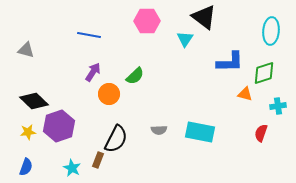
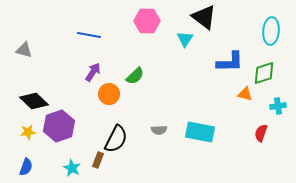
gray triangle: moved 2 px left
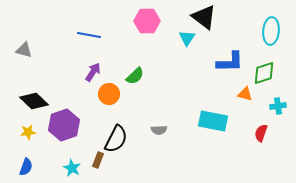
cyan triangle: moved 2 px right, 1 px up
purple hexagon: moved 5 px right, 1 px up
cyan rectangle: moved 13 px right, 11 px up
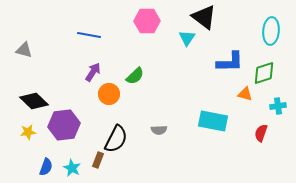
purple hexagon: rotated 12 degrees clockwise
blue semicircle: moved 20 px right
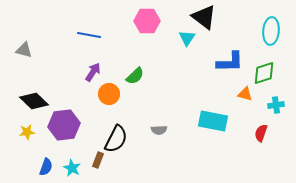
cyan cross: moved 2 px left, 1 px up
yellow star: moved 1 px left
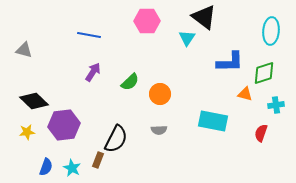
green semicircle: moved 5 px left, 6 px down
orange circle: moved 51 px right
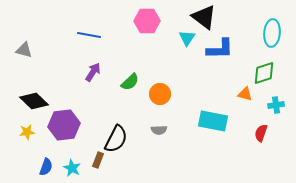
cyan ellipse: moved 1 px right, 2 px down
blue L-shape: moved 10 px left, 13 px up
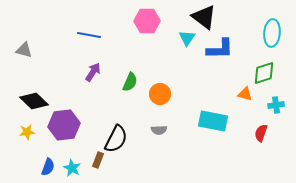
green semicircle: rotated 24 degrees counterclockwise
blue semicircle: moved 2 px right
